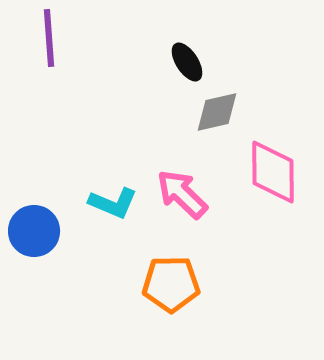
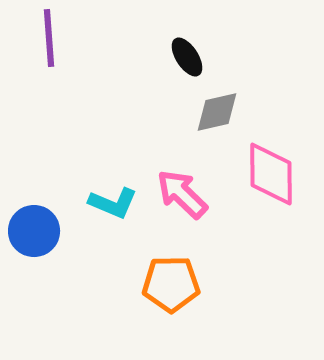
black ellipse: moved 5 px up
pink diamond: moved 2 px left, 2 px down
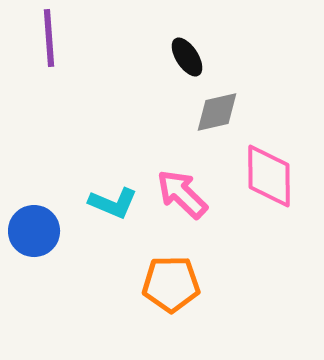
pink diamond: moved 2 px left, 2 px down
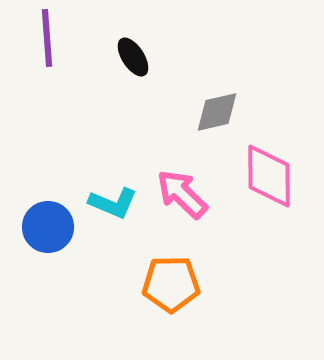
purple line: moved 2 px left
black ellipse: moved 54 px left
blue circle: moved 14 px right, 4 px up
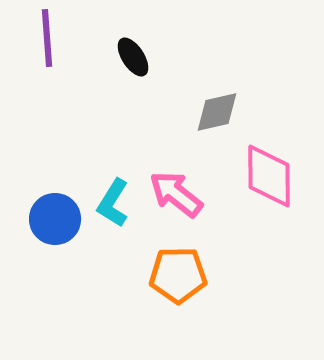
pink arrow: moved 6 px left; rotated 6 degrees counterclockwise
cyan L-shape: rotated 99 degrees clockwise
blue circle: moved 7 px right, 8 px up
orange pentagon: moved 7 px right, 9 px up
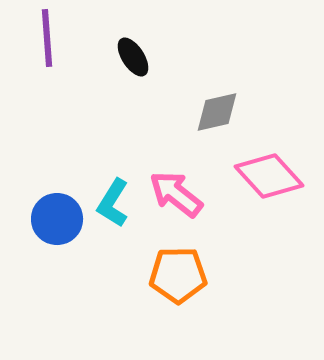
pink diamond: rotated 42 degrees counterclockwise
blue circle: moved 2 px right
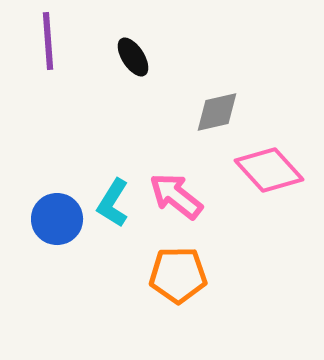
purple line: moved 1 px right, 3 px down
pink diamond: moved 6 px up
pink arrow: moved 2 px down
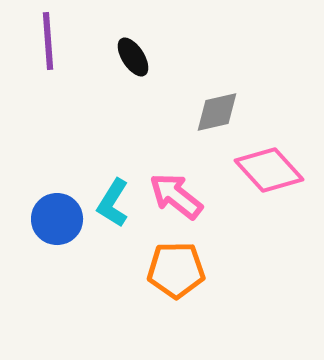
orange pentagon: moved 2 px left, 5 px up
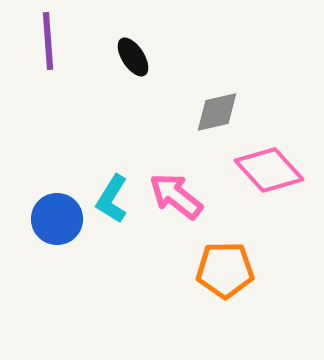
cyan L-shape: moved 1 px left, 4 px up
orange pentagon: moved 49 px right
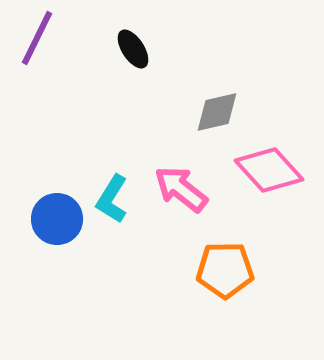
purple line: moved 11 px left, 3 px up; rotated 30 degrees clockwise
black ellipse: moved 8 px up
pink arrow: moved 5 px right, 7 px up
